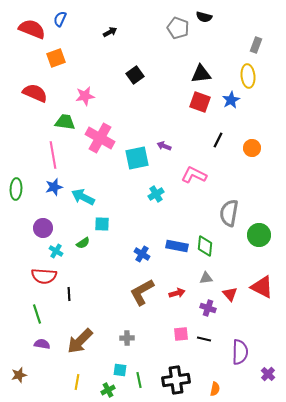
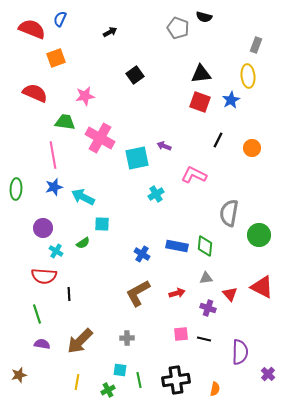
brown L-shape at (142, 292): moved 4 px left, 1 px down
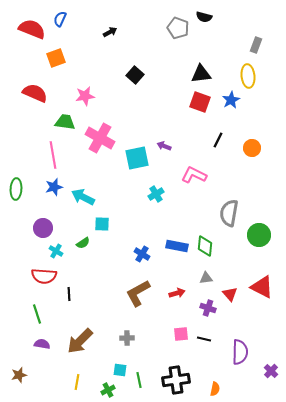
black square at (135, 75): rotated 12 degrees counterclockwise
purple cross at (268, 374): moved 3 px right, 3 px up
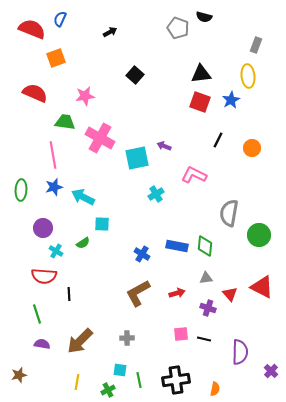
green ellipse at (16, 189): moved 5 px right, 1 px down
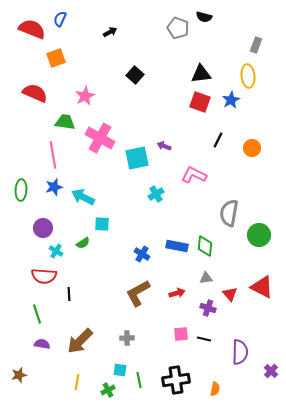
pink star at (85, 96): rotated 18 degrees counterclockwise
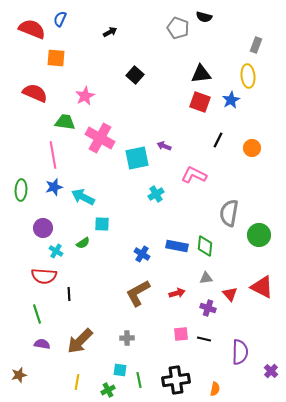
orange square at (56, 58): rotated 24 degrees clockwise
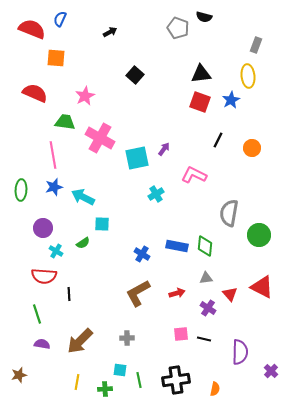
purple arrow at (164, 146): moved 3 px down; rotated 104 degrees clockwise
purple cross at (208, 308): rotated 14 degrees clockwise
green cross at (108, 390): moved 3 px left, 1 px up; rotated 24 degrees clockwise
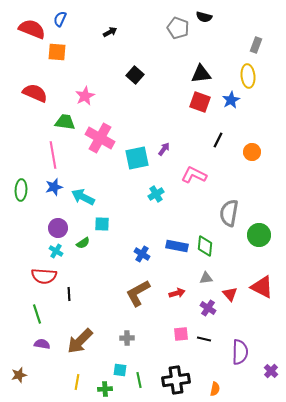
orange square at (56, 58): moved 1 px right, 6 px up
orange circle at (252, 148): moved 4 px down
purple circle at (43, 228): moved 15 px right
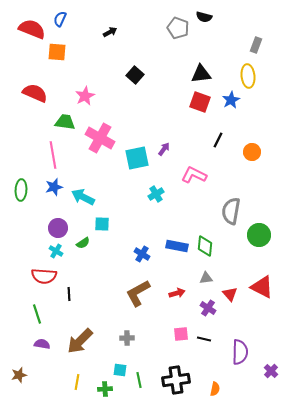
gray semicircle at (229, 213): moved 2 px right, 2 px up
